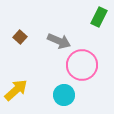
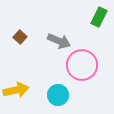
yellow arrow: rotated 30 degrees clockwise
cyan circle: moved 6 px left
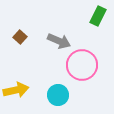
green rectangle: moved 1 px left, 1 px up
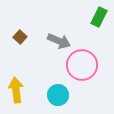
green rectangle: moved 1 px right, 1 px down
yellow arrow: rotated 85 degrees counterclockwise
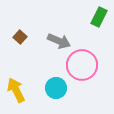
yellow arrow: rotated 20 degrees counterclockwise
cyan circle: moved 2 px left, 7 px up
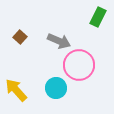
green rectangle: moved 1 px left
pink circle: moved 3 px left
yellow arrow: rotated 15 degrees counterclockwise
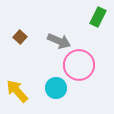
yellow arrow: moved 1 px right, 1 px down
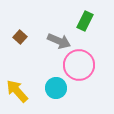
green rectangle: moved 13 px left, 4 px down
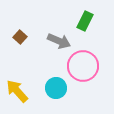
pink circle: moved 4 px right, 1 px down
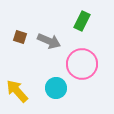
green rectangle: moved 3 px left
brown square: rotated 24 degrees counterclockwise
gray arrow: moved 10 px left
pink circle: moved 1 px left, 2 px up
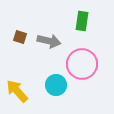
green rectangle: rotated 18 degrees counterclockwise
gray arrow: rotated 10 degrees counterclockwise
cyan circle: moved 3 px up
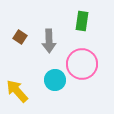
brown square: rotated 16 degrees clockwise
gray arrow: rotated 75 degrees clockwise
cyan circle: moved 1 px left, 5 px up
